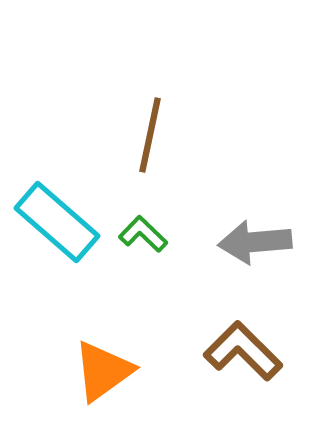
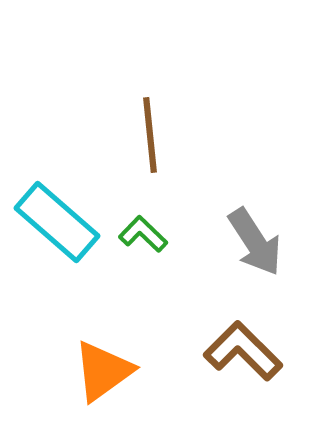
brown line: rotated 18 degrees counterclockwise
gray arrow: rotated 118 degrees counterclockwise
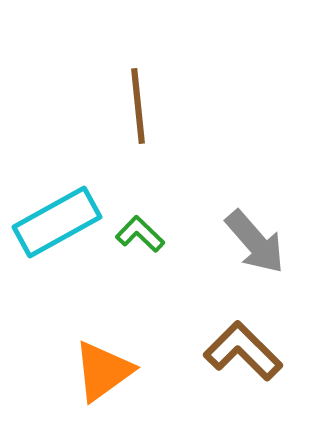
brown line: moved 12 px left, 29 px up
cyan rectangle: rotated 70 degrees counterclockwise
green L-shape: moved 3 px left
gray arrow: rotated 8 degrees counterclockwise
